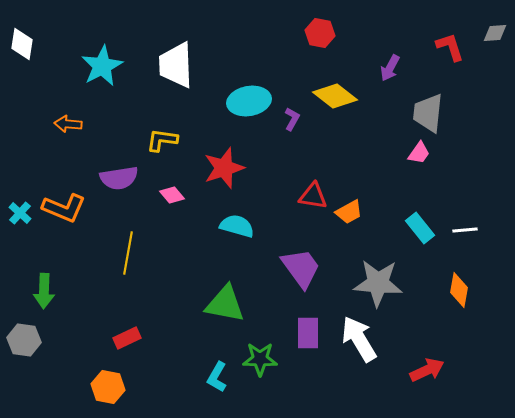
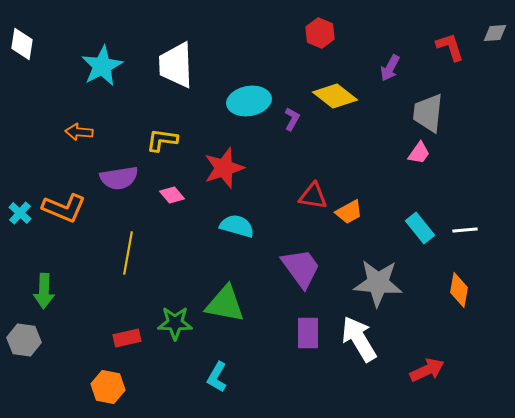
red hexagon: rotated 12 degrees clockwise
orange arrow: moved 11 px right, 8 px down
red rectangle: rotated 12 degrees clockwise
green star: moved 85 px left, 36 px up
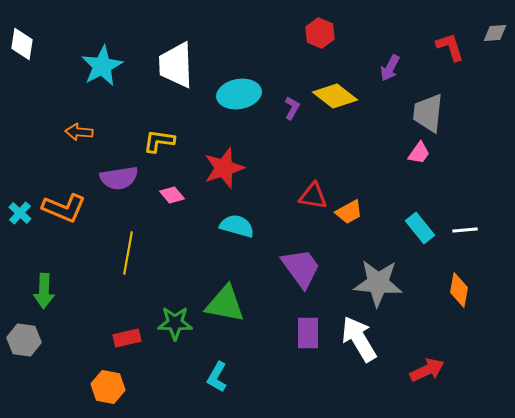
cyan ellipse: moved 10 px left, 7 px up
purple L-shape: moved 11 px up
yellow L-shape: moved 3 px left, 1 px down
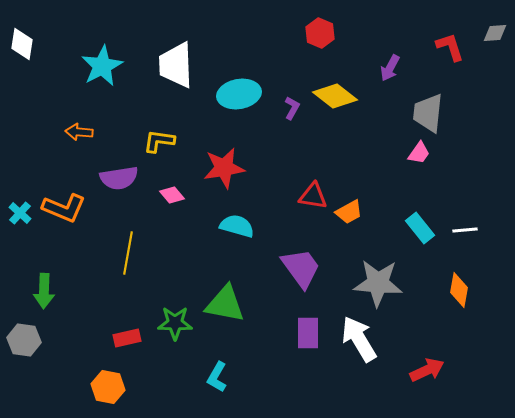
red star: rotated 9 degrees clockwise
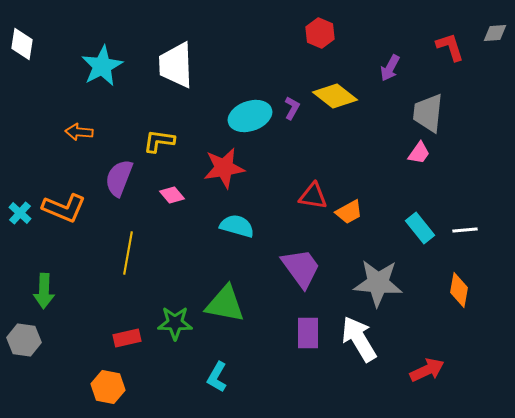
cyan ellipse: moved 11 px right, 22 px down; rotated 9 degrees counterclockwise
purple semicircle: rotated 120 degrees clockwise
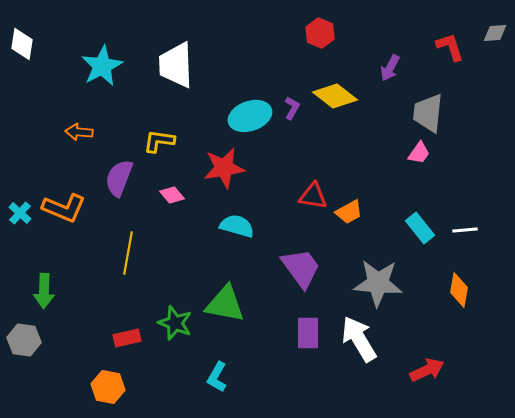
green star: rotated 20 degrees clockwise
